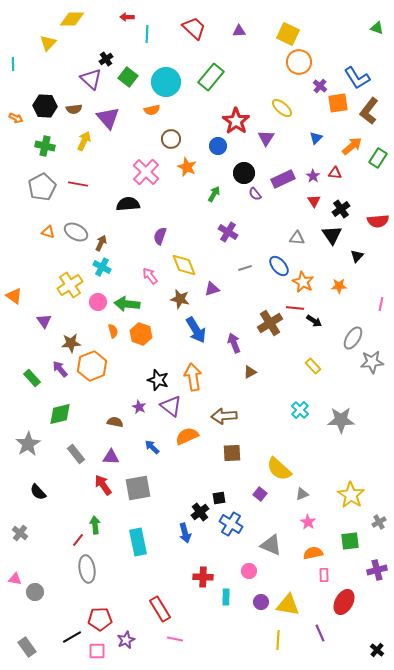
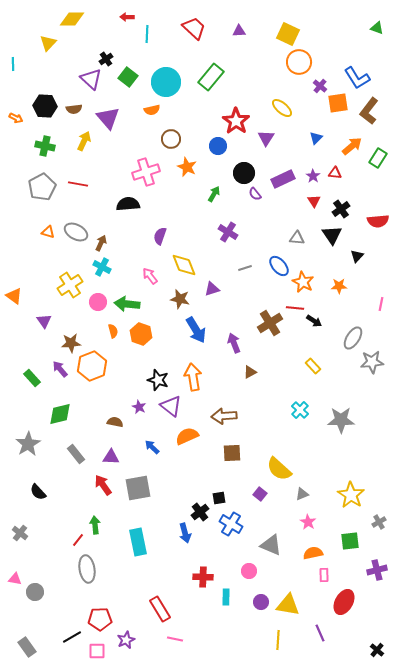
pink cross at (146, 172): rotated 28 degrees clockwise
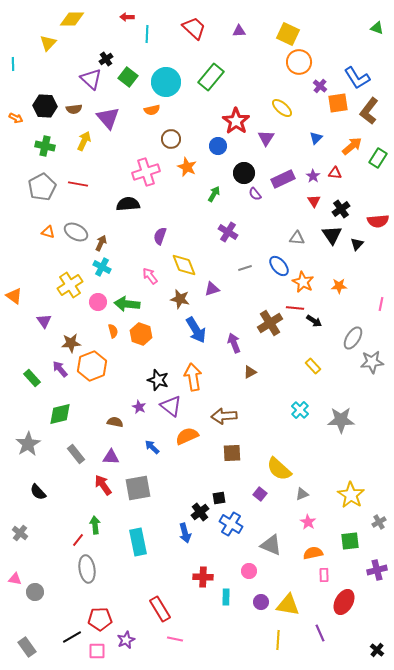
black triangle at (357, 256): moved 12 px up
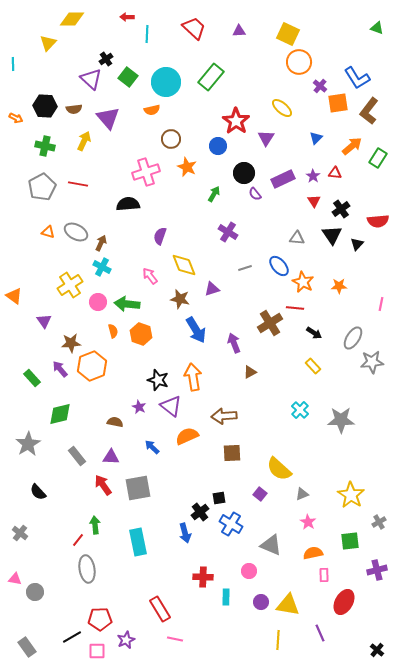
black arrow at (314, 321): moved 12 px down
gray rectangle at (76, 454): moved 1 px right, 2 px down
